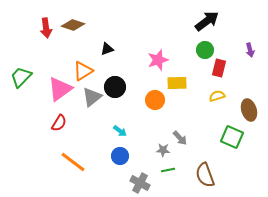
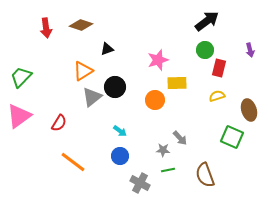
brown diamond: moved 8 px right
pink triangle: moved 41 px left, 27 px down
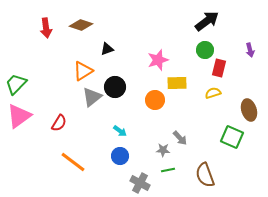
green trapezoid: moved 5 px left, 7 px down
yellow semicircle: moved 4 px left, 3 px up
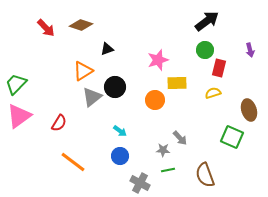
red arrow: rotated 36 degrees counterclockwise
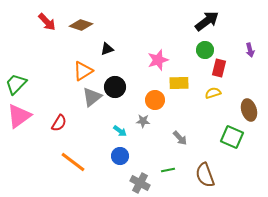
red arrow: moved 1 px right, 6 px up
yellow rectangle: moved 2 px right
gray star: moved 20 px left, 29 px up
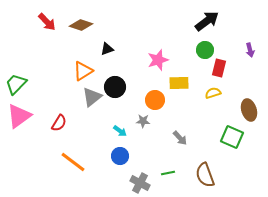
green line: moved 3 px down
